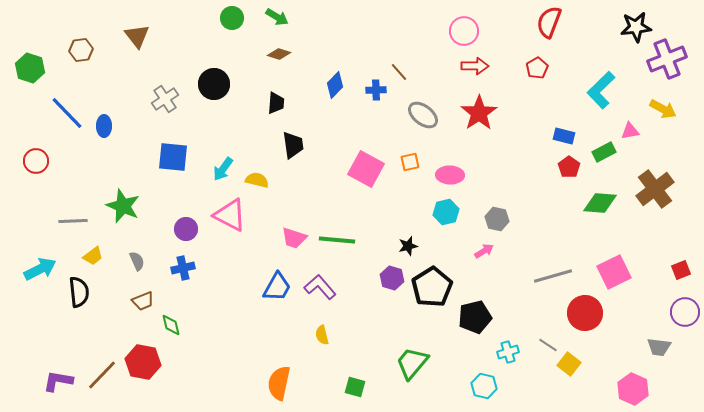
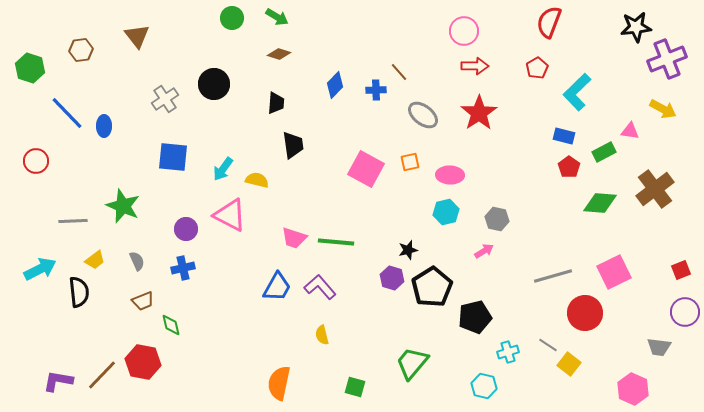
cyan L-shape at (601, 90): moved 24 px left, 2 px down
pink triangle at (630, 131): rotated 18 degrees clockwise
green line at (337, 240): moved 1 px left, 2 px down
black star at (408, 246): moved 4 px down
yellow trapezoid at (93, 256): moved 2 px right, 4 px down
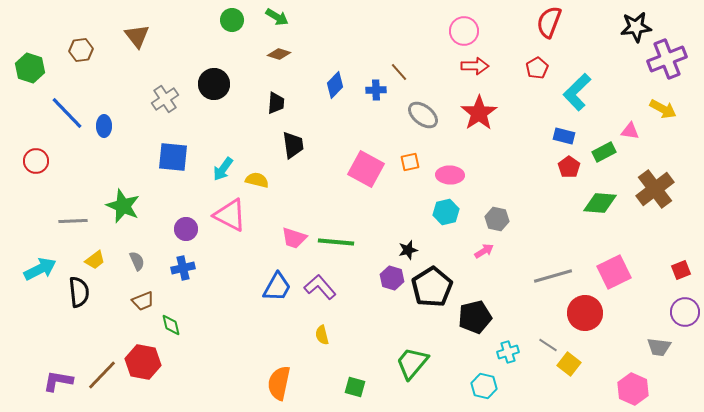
green circle at (232, 18): moved 2 px down
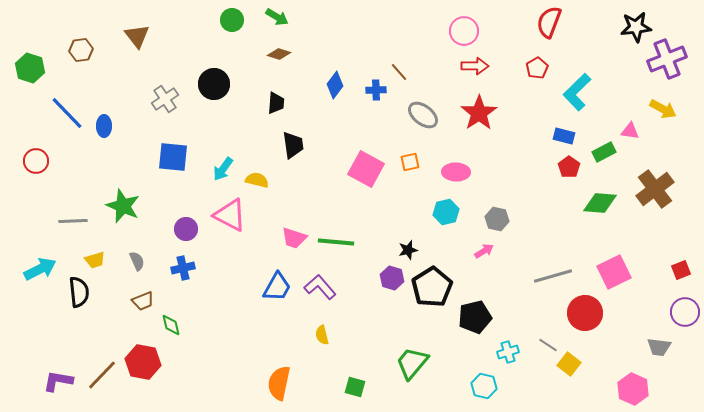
blue diamond at (335, 85): rotated 8 degrees counterclockwise
pink ellipse at (450, 175): moved 6 px right, 3 px up
yellow trapezoid at (95, 260): rotated 20 degrees clockwise
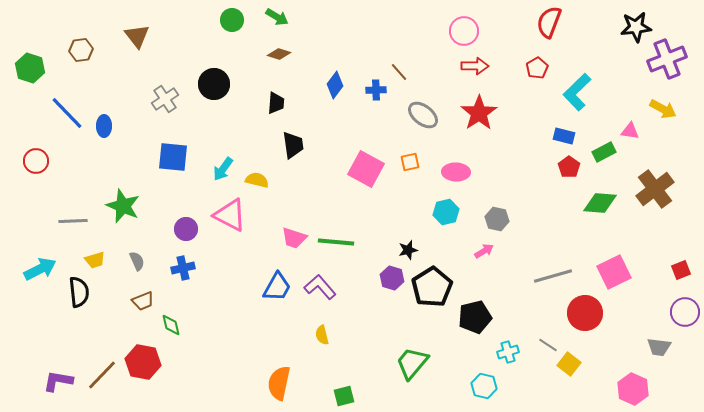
green square at (355, 387): moved 11 px left, 9 px down; rotated 30 degrees counterclockwise
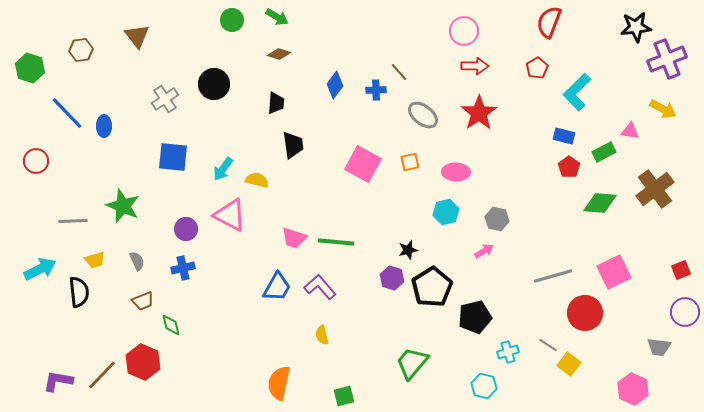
pink square at (366, 169): moved 3 px left, 5 px up
red hexagon at (143, 362): rotated 12 degrees clockwise
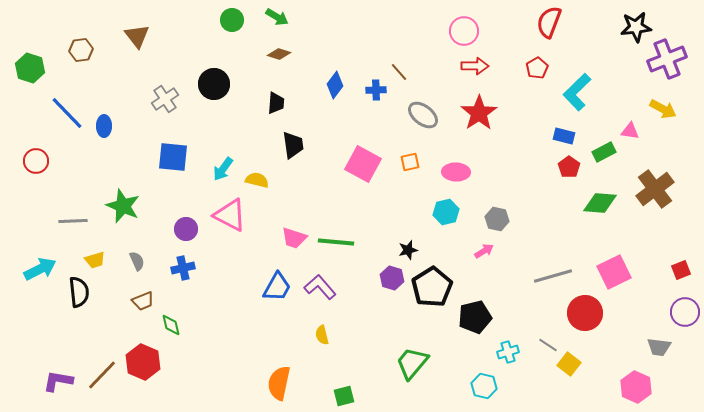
pink hexagon at (633, 389): moved 3 px right, 2 px up
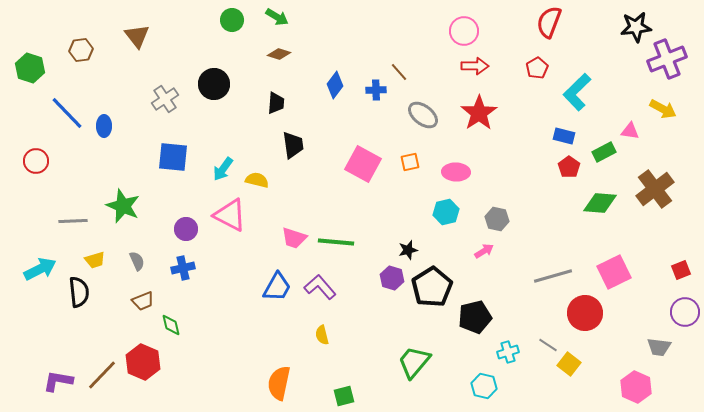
green trapezoid at (412, 363): moved 2 px right, 1 px up
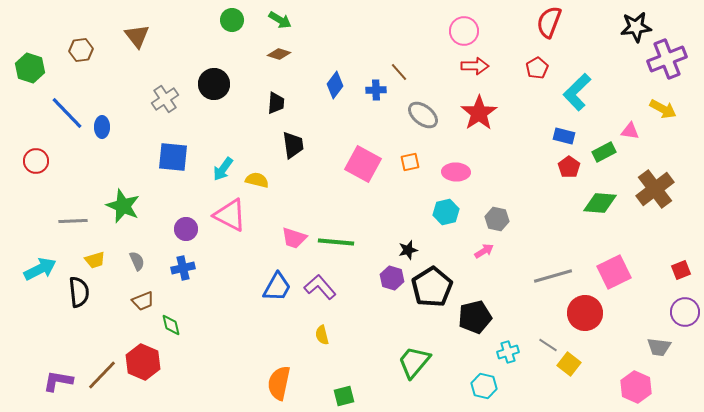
green arrow at (277, 17): moved 3 px right, 3 px down
blue ellipse at (104, 126): moved 2 px left, 1 px down
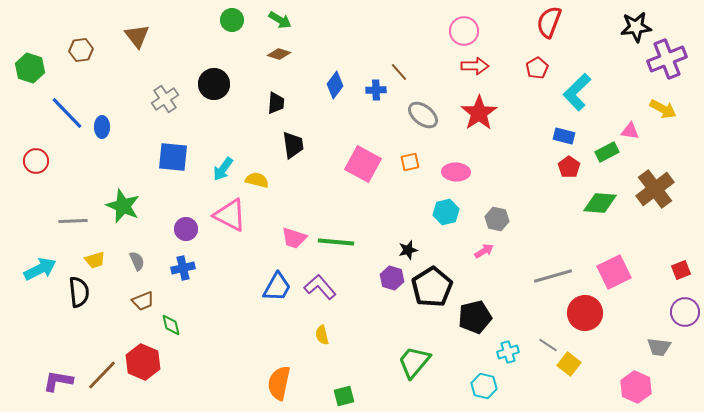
green rectangle at (604, 152): moved 3 px right
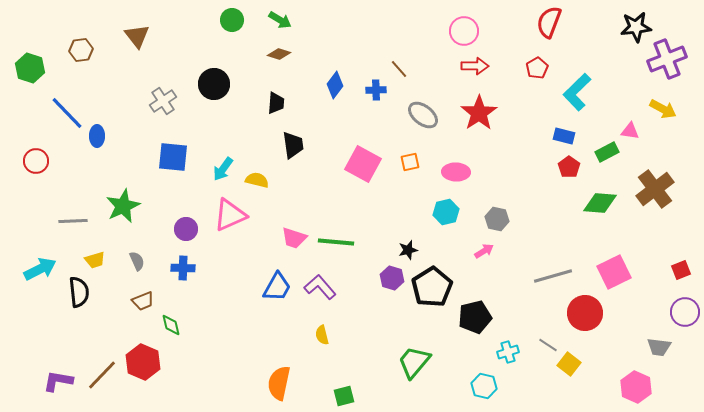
brown line at (399, 72): moved 3 px up
gray cross at (165, 99): moved 2 px left, 2 px down
blue ellipse at (102, 127): moved 5 px left, 9 px down
green star at (123, 206): rotated 24 degrees clockwise
pink triangle at (230, 215): rotated 51 degrees counterclockwise
blue cross at (183, 268): rotated 15 degrees clockwise
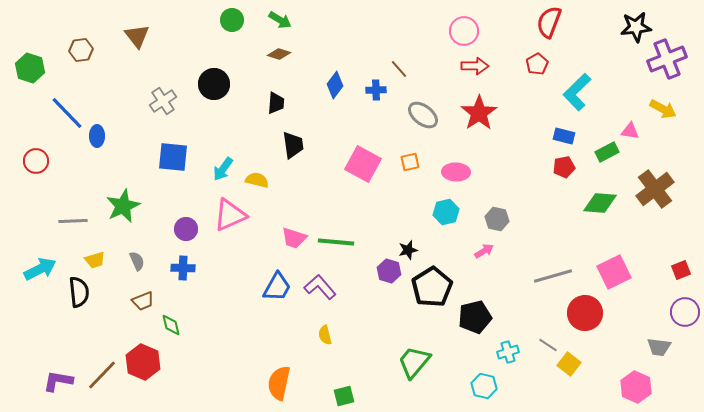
red pentagon at (537, 68): moved 4 px up
red pentagon at (569, 167): moved 5 px left; rotated 25 degrees clockwise
purple hexagon at (392, 278): moved 3 px left, 7 px up
yellow semicircle at (322, 335): moved 3 px right
